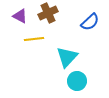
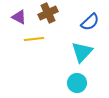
purple triangle: moved 1 px left, 1 px down
cyan triangle: moved 15 px right, 5 px up
cyan circle: moved 2 px down
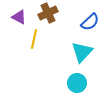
yellow line: rotated 72 degrees counterclockwise
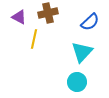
brown cross: rotated 12 degrees clockwise
cyan circle: moved 1 px up
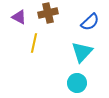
yellow line: moved 4 px down
cyan circle: moved 1 px down
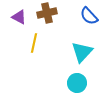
brown cross: moved 1 px left
blue semicircle: moved 1 px left, 6 px up; rotated 90 degrees clockwise
